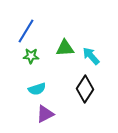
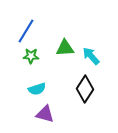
purple triangle: rotated 42 degrees clockwise
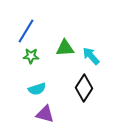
black diamond: moved 1 px left, 1 px up
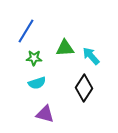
green star: moved 3 px right, 2 px down
cyan semicircle: moved 6 px up
